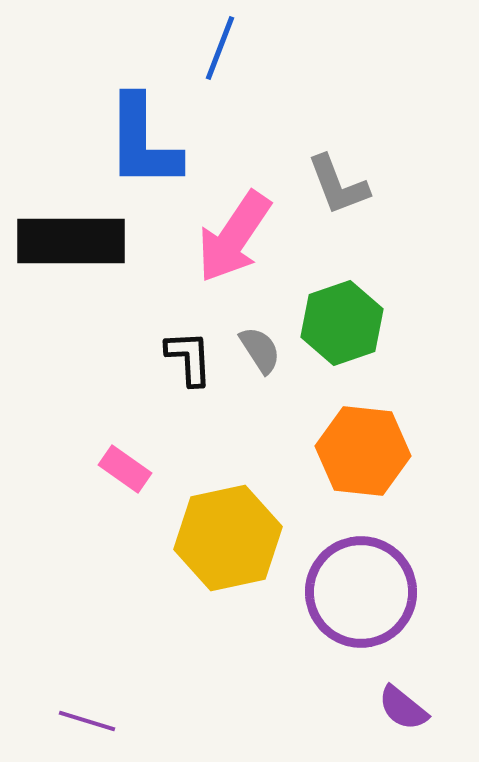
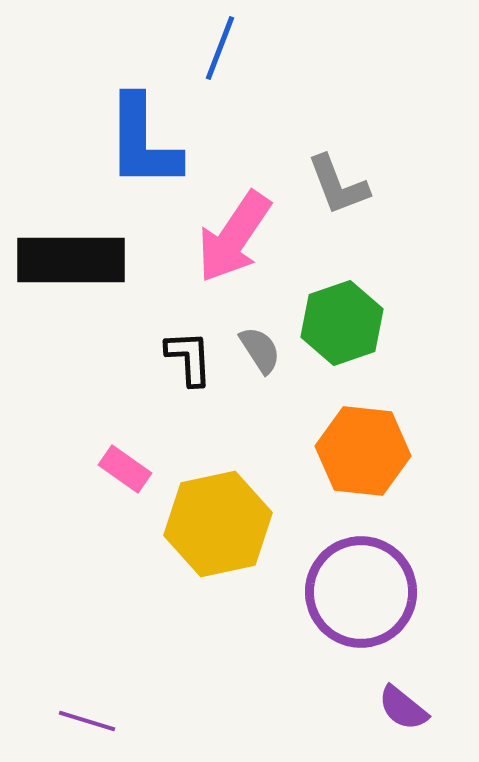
black rectangle: moved 19 px down
yellow hexagon: moved 10 px left, 14 px up
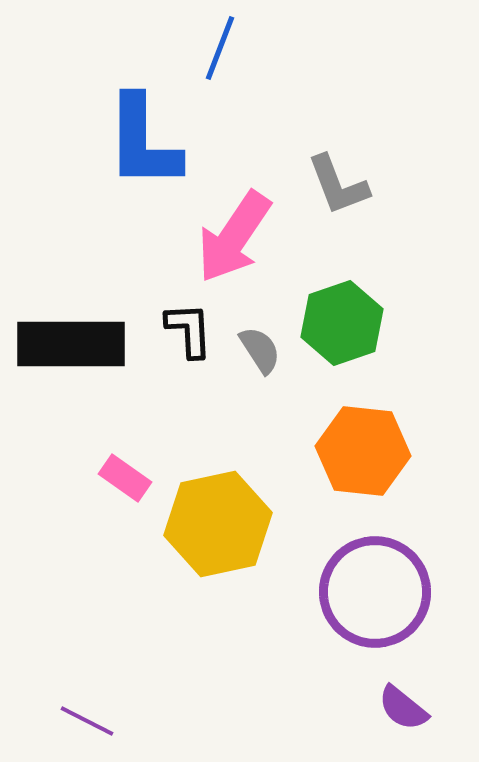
black rectangle: moved 84 px down
black L-shape: moved 28 px up
pink rectangle: moved 9 px down
purple circle: moved 14 px right
purple line: rotated 10 degrees clockwise
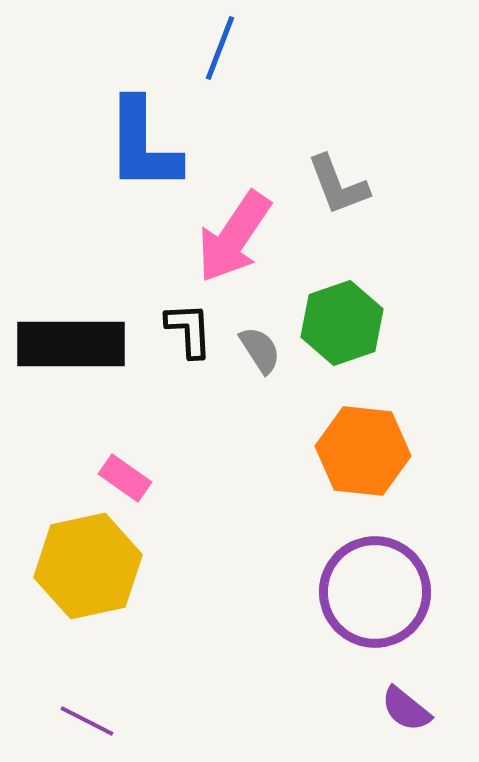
blue L-shape: moved 3 px down
yellow hexagon: moved 130 px left, 42 px down
purple semicircle: moved 3 px right, 1 px down
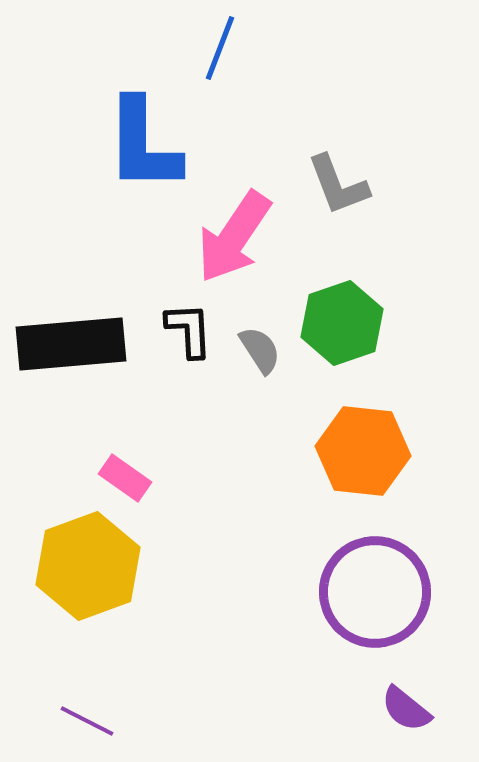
black rectangle: rotated 5 degrees counterclockwise
yellow hexagon: rotated 8 degrees counterclockwise
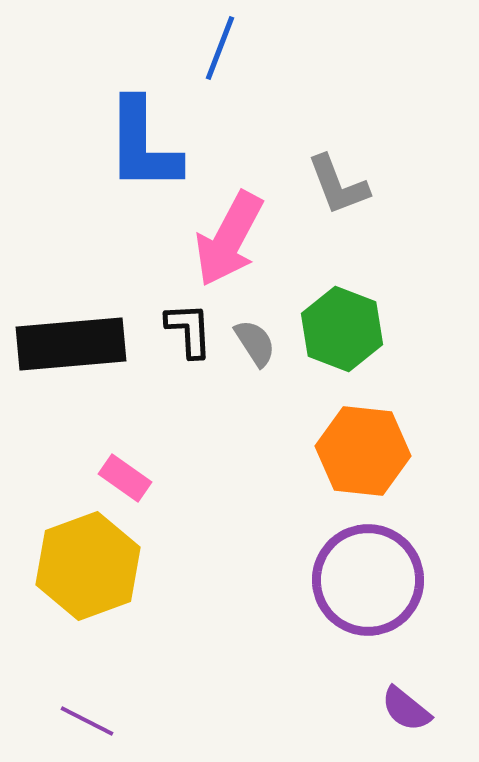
pink arrow: moved 5 px left, 2 px down; rotated 6 degrees counterclockwise
green hexagon: moved 6 px down; rotated 20 degrees counterclockwise
gray semicircle: moved 5 px left, 7 px up
purple circle: moved 7 px left, 12 px up
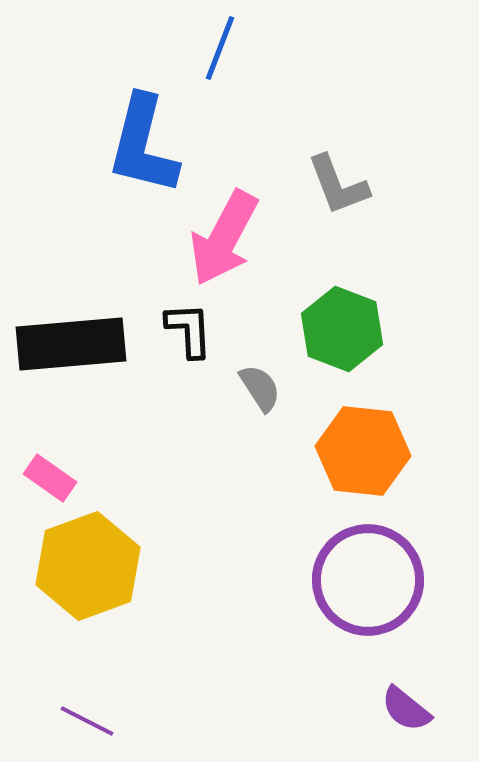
blue L-shape: rotated 14 degrees clockwise
pink arrow: moved 5 px left, 1 px up
gray semicircle: moved 5 px right, 45 px down
pink rectangle: moved 75 px left
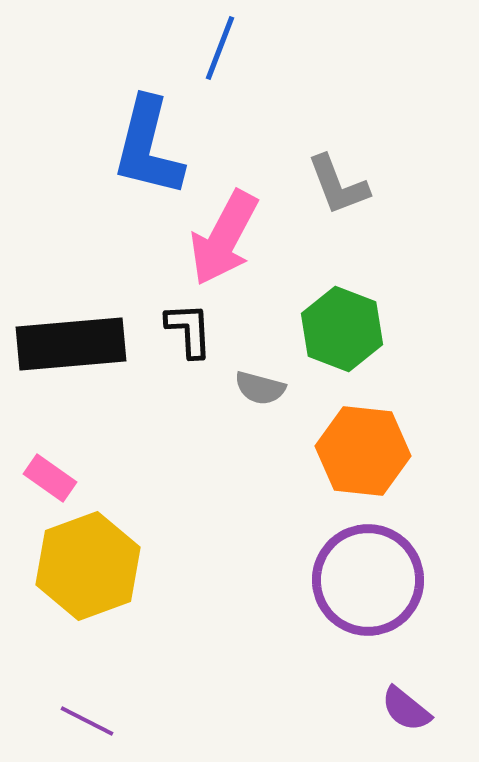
blue L-shape: moved 5 px right, 2 px down
gray semicircle: rotated 138 degrees clockwise
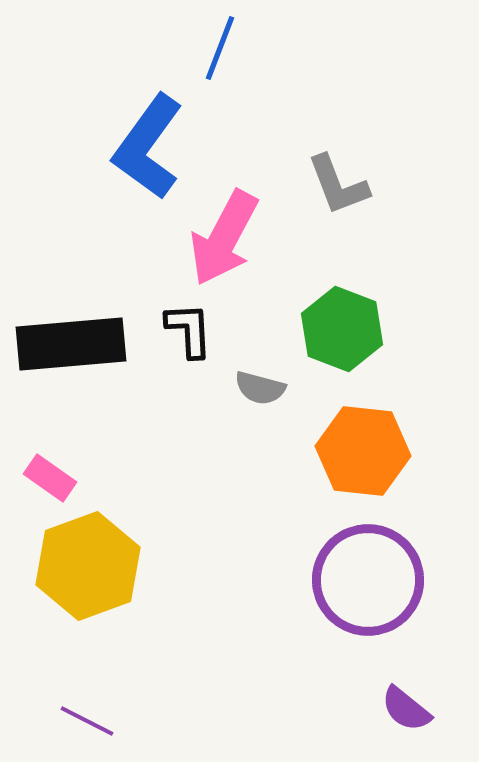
blue L-shape: rotated 22 degrees clockwise
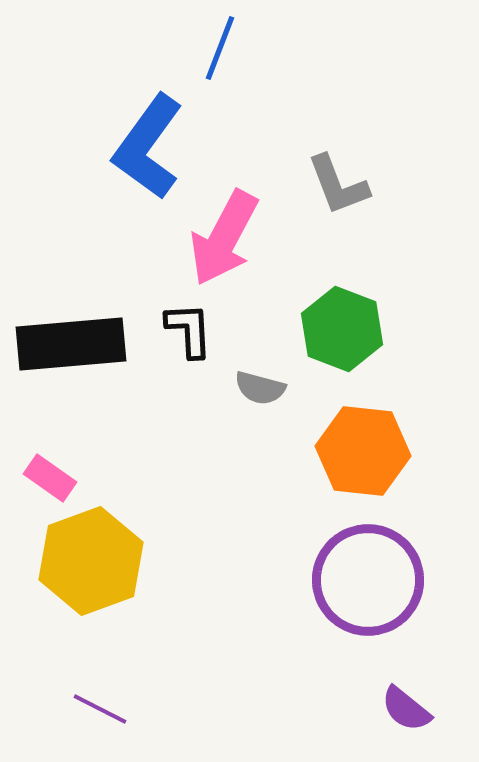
yellow hexagon: moved 3 px right, 5 px up
purple line: moved 13 px right, 12 px up
